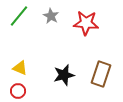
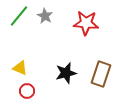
gray star: moved 6 px left
black star: moved 2 px right, 2 px up
red circle: moved 9 px right
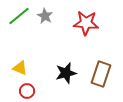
green line: rotated 10 degrees clockwise
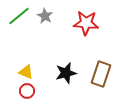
yellow triangle: moved 6 px right, 4 px down
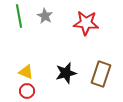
green line: rotated 60 degrees counterclockwise
